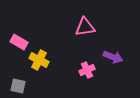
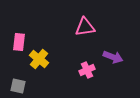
pink rectangle: rotated 66 degrees clockwise
yellow cross: moved 1 px up; rotated 12 degrees clockwise
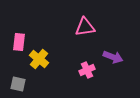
gray square: moved 2 px up
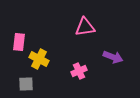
yellow cross: rotated 12 degrees counterclockwise
pink cross: moved 8 px left, 1 px down
gray square: moved 8 px right; rotated 14 degrees counterclockwise
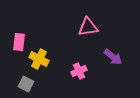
pink triangle: moved 3 px right
purple arrow: rotated 18 degrees clockwise
gray square: rotated 28 degrees clockwise
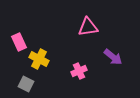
pink rectangle: rotated 30 degrees counterclockwise
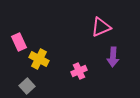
pink triangle: moved 13 px right; rotated 15 degrees counterclockwise
purple arrow: rotated 54 degrees clockwise
gray square: moved 1 px right, 2 px down; rotated 21 degrees clockwise
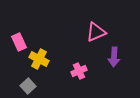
pink triangle: moved 5 px left, 5 px down
purple arrow: moved 1 px right
gray square: moved 1 px right
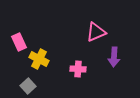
pink cross: moved 1 px left, 2 px up; rotated 28 degrees clockwise
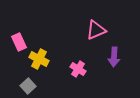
pink triangle: moved 2 px up
pink cross: rotated 28 degrees clockwise
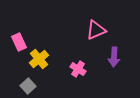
yellow cross: rotated 24 degrees clockwise
